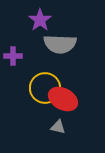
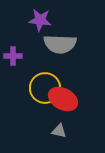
purple star: rotated 30 degrees counterclockwise
gray triangle: moved 1 px right, 4 px down
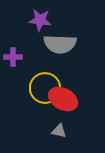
purple cross: moved 1 px down
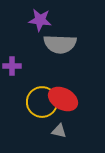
purple cross: moved 1 px left, 9 px down
yellow circle: moved 3 px left, 14 px down
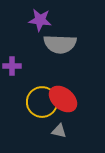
red ellipse: rotated 12 degrees clockwise
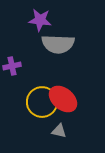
gray semicircle: moved 2 px left
purple cross: rotated 12 degrees counterclockwise
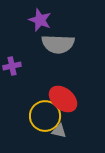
purple star: rotated 15 degrees clockwise
yellow circle: moved 3 px right, 14 px down
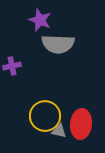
red ellipse: moved 18 px right, 25 px down; rotated 56 degrees clockwise
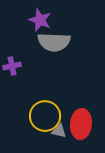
gray semicircle: moved 4 px left, 2 px up
